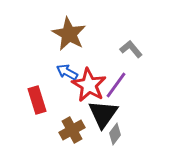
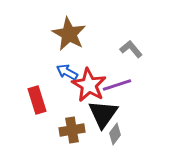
purple line: moved 1 px right; rotated 36 degrees clockwise
brown cross: rotated 20 degrees clockwise
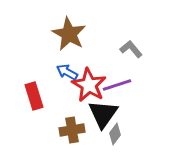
red rectangle: moved 3 px left, 4 px up
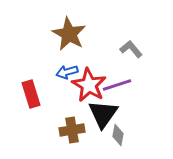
blue arrow: rotated 45 degrees counterclockwise
red rectangle: moved 3 px left, 2 px up
gray diamond: moved 3 px right, 1 px down; rotated 25 degrees counterclockwise
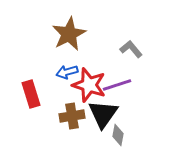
brown star: rotated 16 degrees clockwise
red star: rotated 12 degrees counterclockwise
brown cross: moved 14 px up
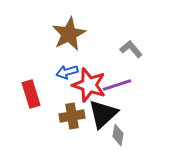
black triangle: rotated 12 degrees clockwise
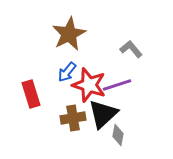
blue arrow: rotated 35 degrees counterclockwise
brown cross: moved 1 px right, 2 px down
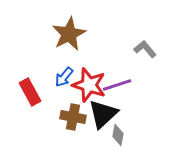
gray L-shape: moved 14 px right
blue arrow: moved 3 px left, 5 px down
red rectangle: moved 1 px left, 2 px up; rotated 12 degrees counterclockwise
brown cross: moved 1 px up; rotated 20 degrees clockwise
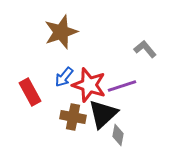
brown star: moved 8 px left, 2 px up; rotated 8 degrees clockwise
purple line: moved 5 px right, 1 px down
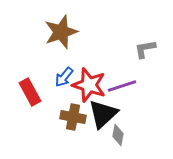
gray L-shape: rotated 60 degrees counterclockwise
